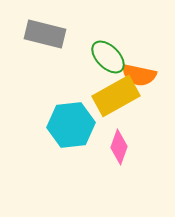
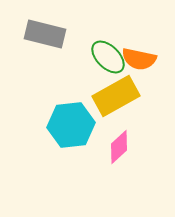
orange semicircle: moved 16 px up
pink diamond: rotated 28 degrees clockwise
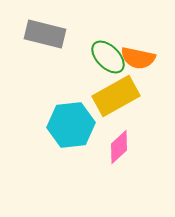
orange semicircle: moved 1 px left, 1 px up
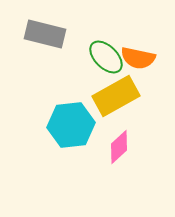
green ellipse: moved 2 px left
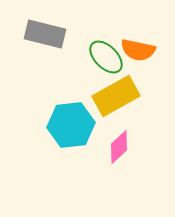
orange semicircle: moved 8 px up
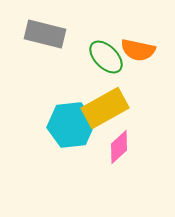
yellow rectangle: moved 11 px left, 12 px down
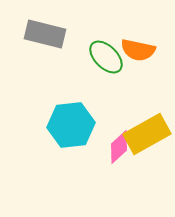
yellow rectangle: moved 42 px right, 26 px down
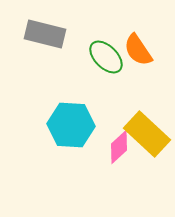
orange semicircle: rotated 44 degrees clockwise
cyan hexagon: rotated 9 degrees clockwise
yellow rectangle: rotated 72 degrees clockwise
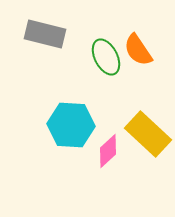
green ellipse: rotated 18 degrees clockwise
yellow rectangle: moved 1 px right
pink diamond: moved 11 px left, 4 px down
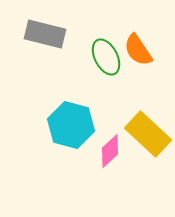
cyan hexagon: rotated 12 degrees clockwise
pink diamond: moved 2 px right
